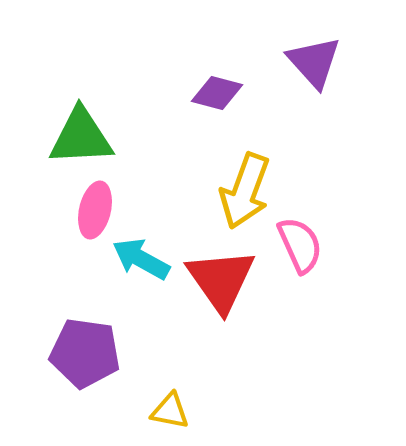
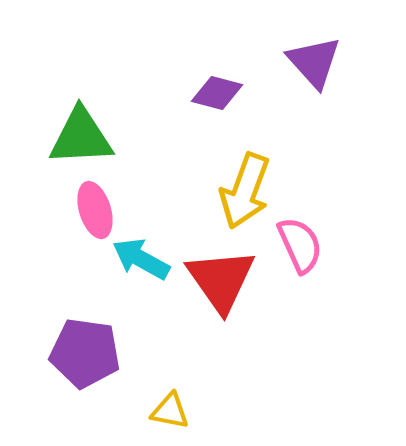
pink ellipse: rotated 30 degrees counterclockwise
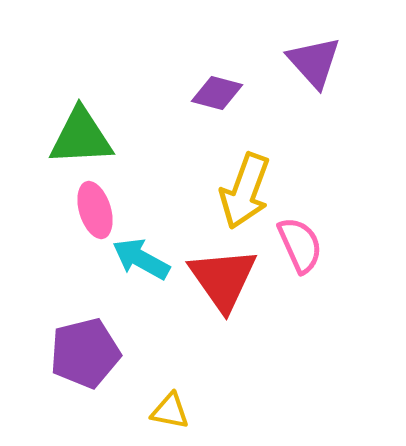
red triangle: moved 2 px right, 1 px up
purple pentagon: rotated 22 degrees counterclockwise
